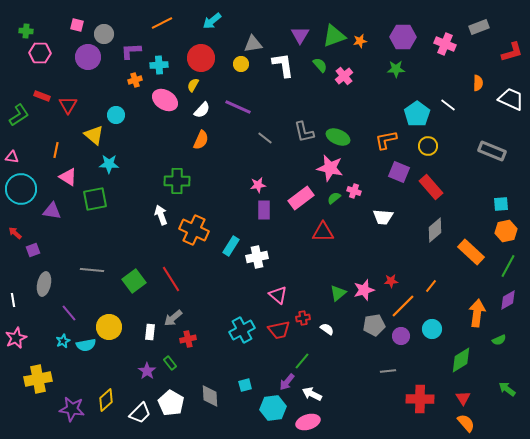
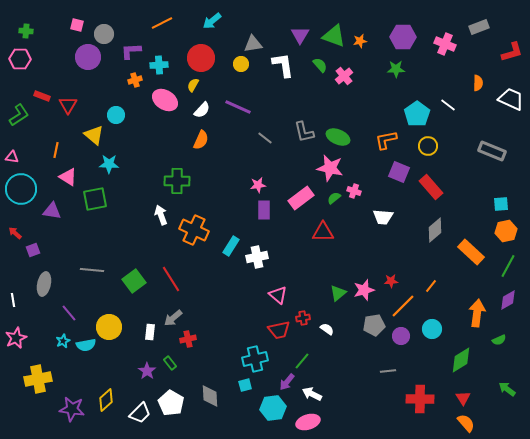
green triangle at (334, 36): rotated 40 degrees clockwise
pink hexagon at (40, 53): moved 20 px left, 6 px down
cyan cross at (242, 330): moved 13 px right, 29 px down; rotated 15 degrees clockwise
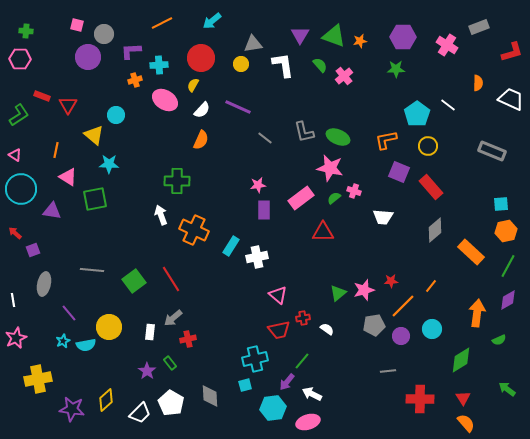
pink cross at (445, 44): moved 2 px right, 1 px down; rotated 10 degrees clockwise
pink triangle at (12, 157): moved 3 px right, 2 px up; rotated 24 degrees clockwise
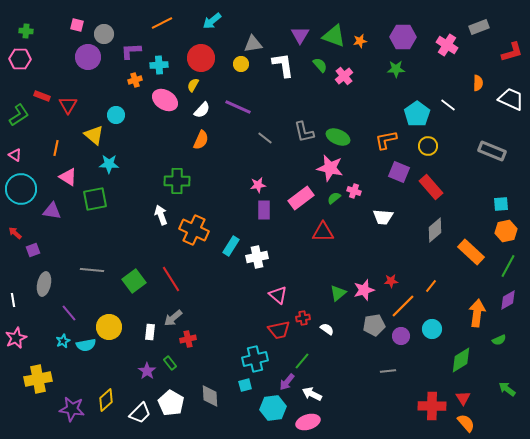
orange line at (56, 150): moved 2 px up
red cross at (420, 399): moved 12 px right, 7 px down
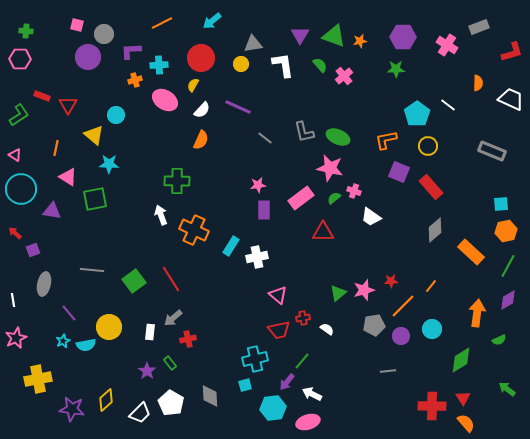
white trapezoid at (383, 217): moved 12 px left; rotated 30 degrees clockwise
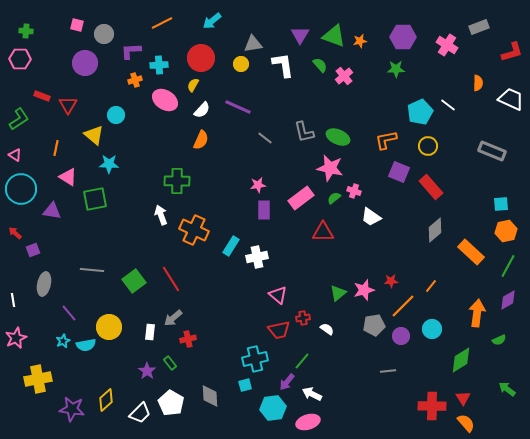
purple circle at (88, 57): moved 3 px left, 6 px down
cyan pentagon at (417, 114): moved 3 px right, 2 px up; rotated 10 degrees clockwise
green L-shape at (19, 115): moved 4 px down
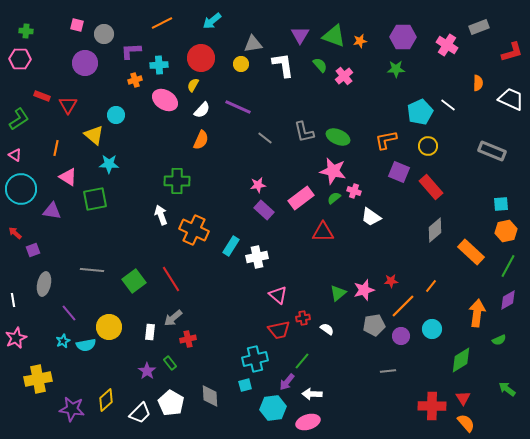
pink star at (330, 168): moved 3 px right, 3 px down
purple rectangle at (264, 210): rotated 48 degrees counterclockwise
white arrow at (312, 394): rotated 24 degrees counterclockwise
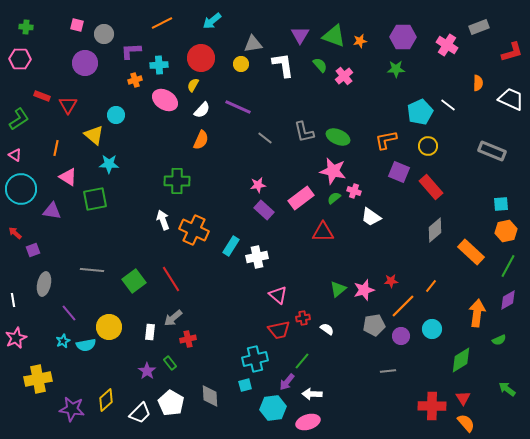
green cross at (26, 31): moved 4 px up
white arrow at (161, 215): moved 2 px right, 5 px down
green triangle at (338, 293): moved 4 px up
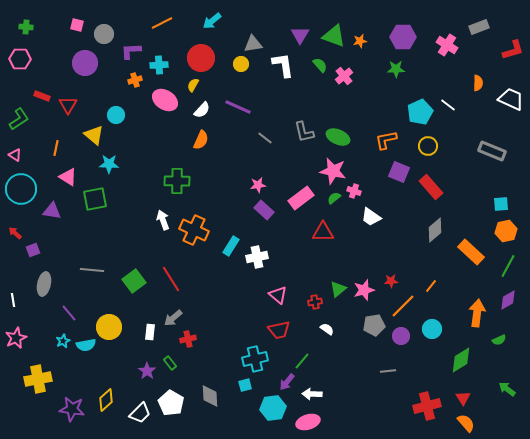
red L-shape at (512, 52): moved 1 px right, 2 px up
red cross at (303, 318): moved 12 px right, 16 px up
red cross at (432, 406): moved 5 px left; rotated 16 degrees counterclockwise
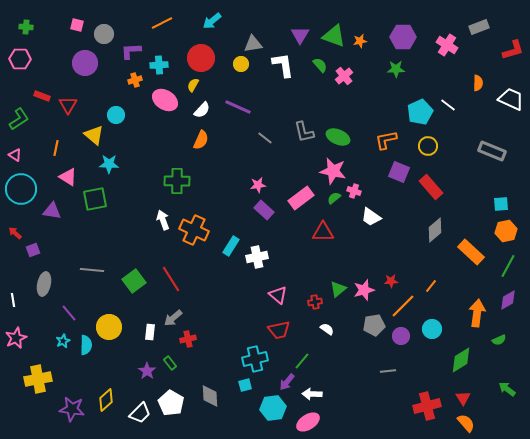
cyan semicircle at (86, 345): rotated 78 degrees counterclockwise
pink ellipse at (308, 422): rotated 15 degrees counterclockwise
